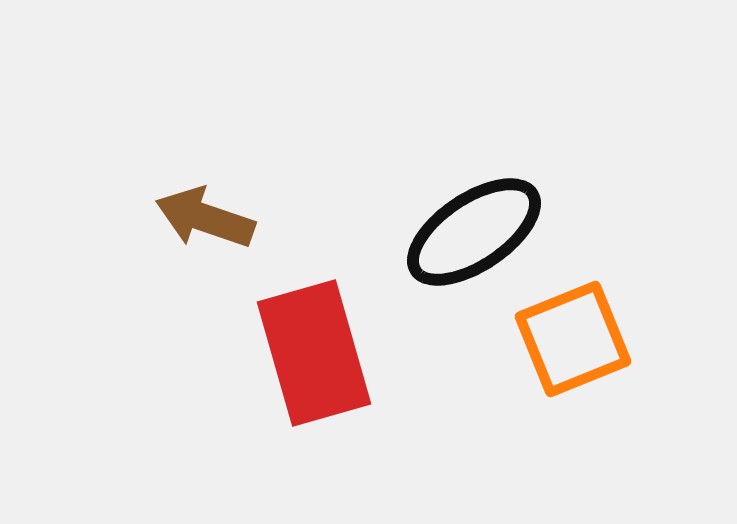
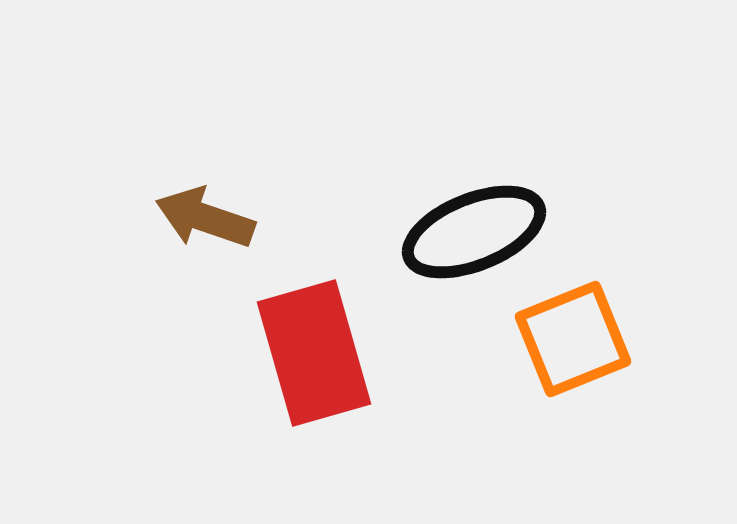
black ellipse: rotated 12 degrees clockwise
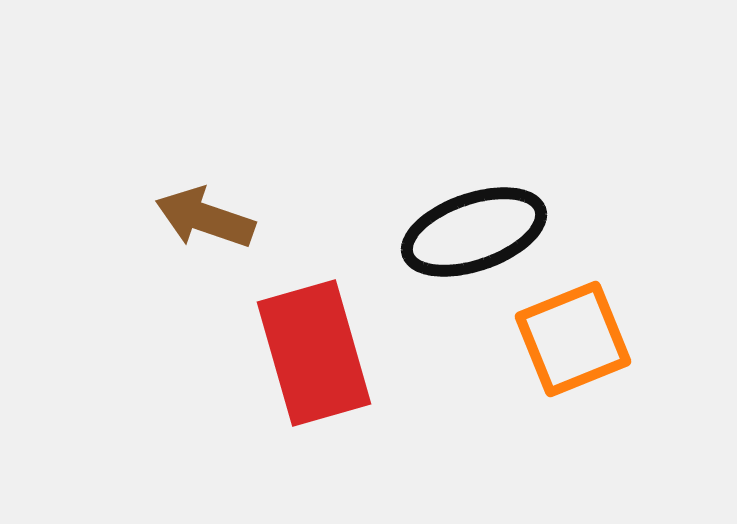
black ellipse: rotated 3 degrees clockwise
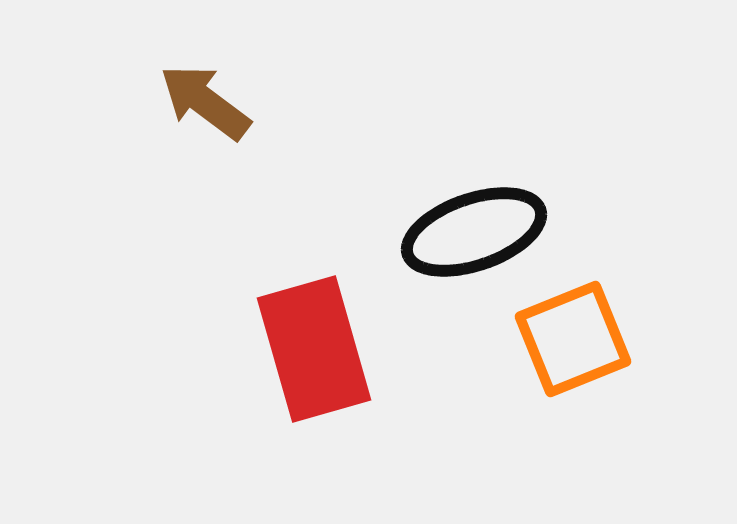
brown arrow: moved 116 px up; rotated 18 degrees clockwise
red rectangle: moved 4 px up
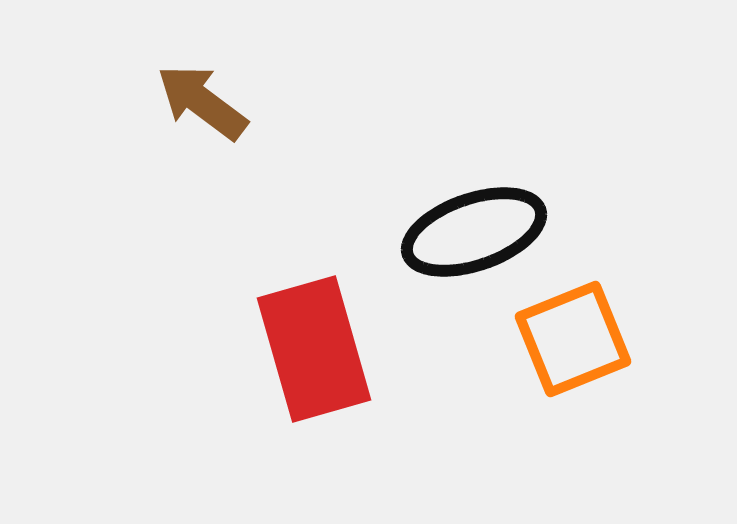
brown arrow: moved 3 px left
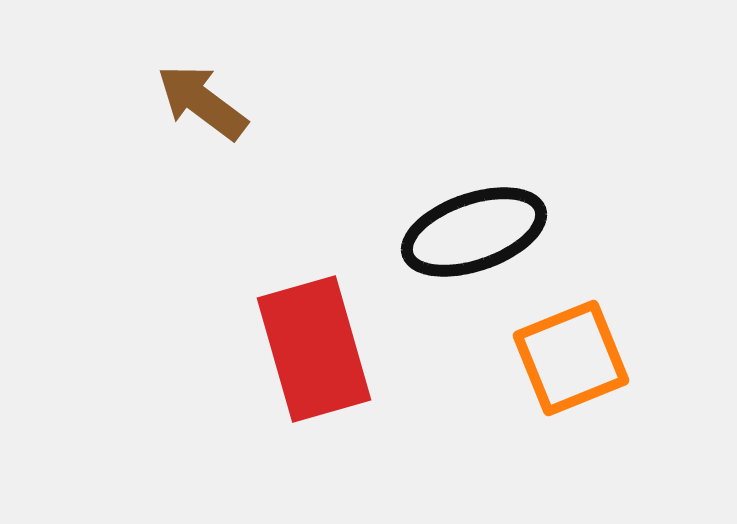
orange square: moved 2 px left, 19 px down
